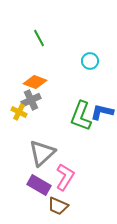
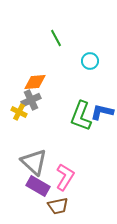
green line: moved 17 px right
orange diamond: rotated 25 degrees counterclockwise
gray triangle: moved 8 px left, 9 px down; rotated 36 degrees counterclockwise
purple rectangle: moved 1 px left, 1 px down
brown trapezoid: rotated 35 degrees counterclockwise
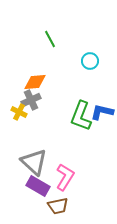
green line: moved 6 px left, 1 px down
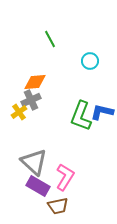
yellow cross: rotated 28 degrees clockwise
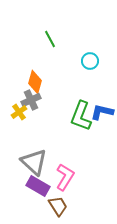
orange diamond: rotated 70 degrees counterclockwise
brown trapezoid: rotated 110 degrees counterclockwise
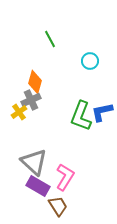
blue L-shape: rotated 25 degrees counterclockwise
